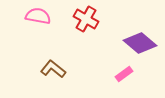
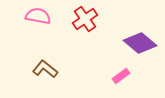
red cross: moved 1 px left; rotated 25 degrees clockwise
brown L-shape: moved 8 px left
pink rectangle: moved 3 px left, 2 px down
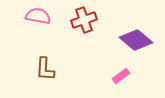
red cross: moved 1 px left, 1 px down; rotated 15 degrees clockwise
purple diamond: moved 4 px left, 3 px up
brown L-shape: rotated 125 degrees counterclockwise
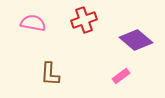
pink semicircle: moved 5 px left, 7 px down
brown L-shape: moved 5 px right, 5 px down
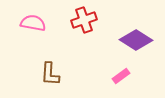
purple diamond: rotated 8 degrees counterclockwise
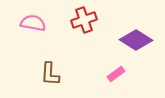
pink rectangle: moved 5 px left, 2 px up
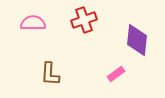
pink semicircle: rotated 10 degrees counterclockwise
purple diamond: moved 1 px right; rotated 64 degrees clockwise
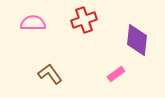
brown L-shape: rotated 140 degrees clockwise
